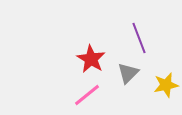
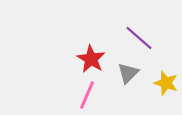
purple line: rotated 28 degrees counterclockwise
yellow star: moved 2 px up; rotated 30 degrees clockwise
pink line: rotated 28 degrees counterclockwise
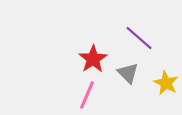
red star: moved 2 px right; rotated 8 degrees clockwise
gray triangle: rotated 30 degrees counterclockwise
yellow star: rotated 10 degrees clockwise
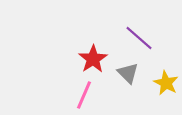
pink line: moved 3 px left
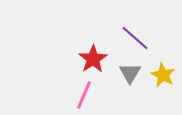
purple line: moved 4 px left
gray triangle: moved 2 px right; rotated 15 degrees clockwise
yellow star: moved 3 px left, 8 px up
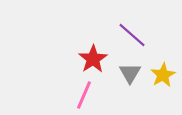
purple line: moved 3 px left, 3 px up
yellow star: rotated 15 degrees clockwise
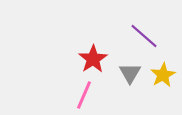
purple line: moved 12 px right, 1 px down
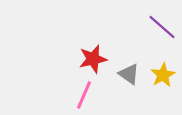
purple line: moved 18 px right, 9 px up
red star: rotated 20 degrees clockwise
gray triangle: moved 1 px left, 1 px down; rotated 25 degrees counterclockwise
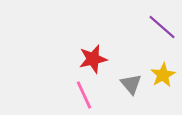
gray triangle: moved 2 px right, 10 px down; rotated 15 degrees clockwise
pink line: rotated 48 degrees counterclockwise
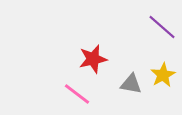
gray triangle: rotated 40 degrees counterclockwise
pink line: moved 7 px left, 1 px up; rotated 28 degrees counterclockwise
